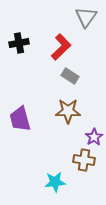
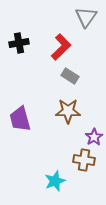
cyan star: moved 1 px up; rotated 15 degrees counterclockwise
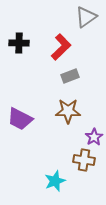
gray triangle: rotated 20 degrees clockwise
black cross: rotated 12 degrees clockwise
gray rectangle: rotated 54 degrees counterclockwise
purple trapezoid: rotated 48 degrees counterclockwise
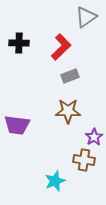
purple trapezoid: moved 3 px left, 6 px down; rotated 20 degrees counterclockwise
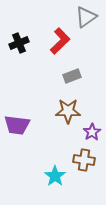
black cross: rotated 24 degrees counterclockwise
red L-shape: moved 1 px left, 6 px up
gray rectangle: moved 2 px right
purple star: moved 2 px left, 5 px up
cyan star: moved 5 px up; rotated 15 degrees counterclockwise
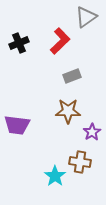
brown cross: moved 4 px left, 2 px down
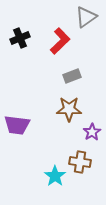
black cross: moved 1 px right, 5 px up
brown star: moved 1 px right, 2 px up
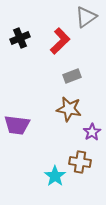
brown star: rotated 10 degrees clockwise
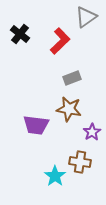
black cross: moved 4 px up; rotated 30 degrees counterclockwise
gray rectangle: moved 2 px down
purple trapezoid: moved 19 px right
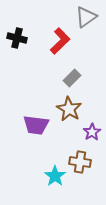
black cross: moved 3 px left, 4 px down; rotated 24 degrees counterclockwise
gray rectangle: rotated 24 degrees counterclockwise
brown star: rotated 20 degrees clockwise
